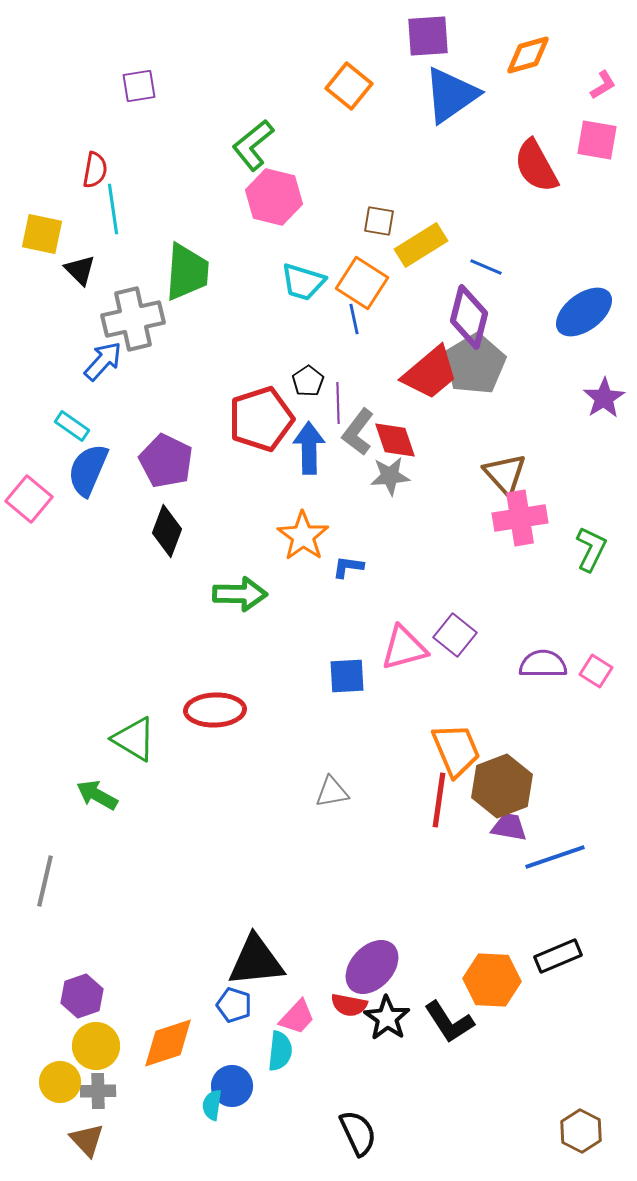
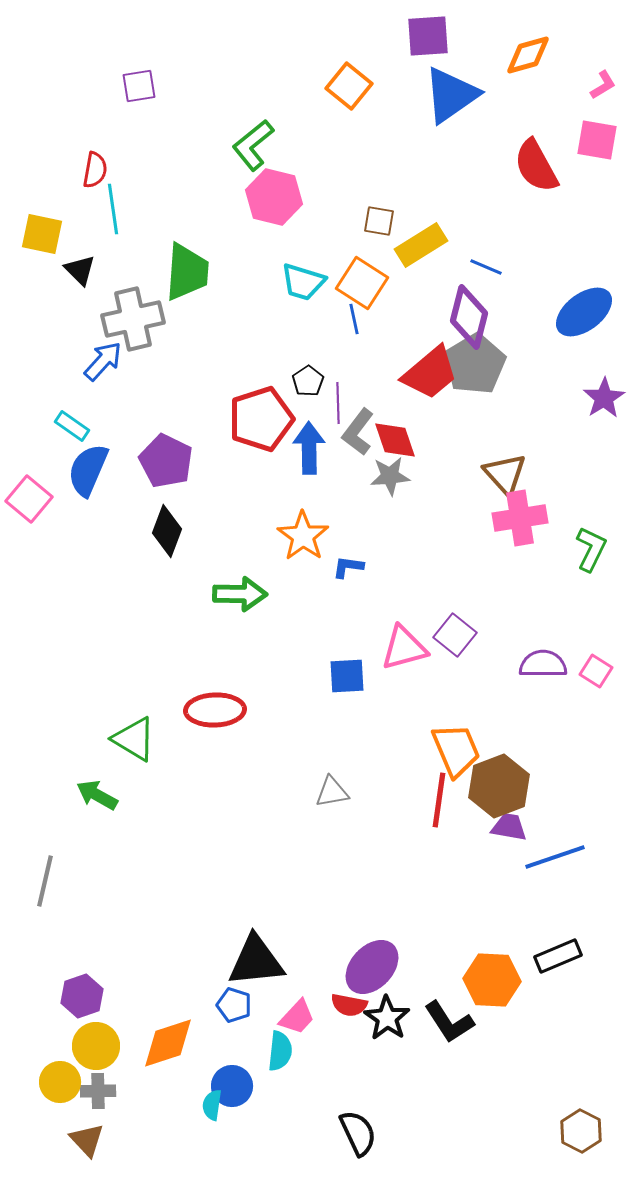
brown hexagon at (502, 786): moved 3 px left
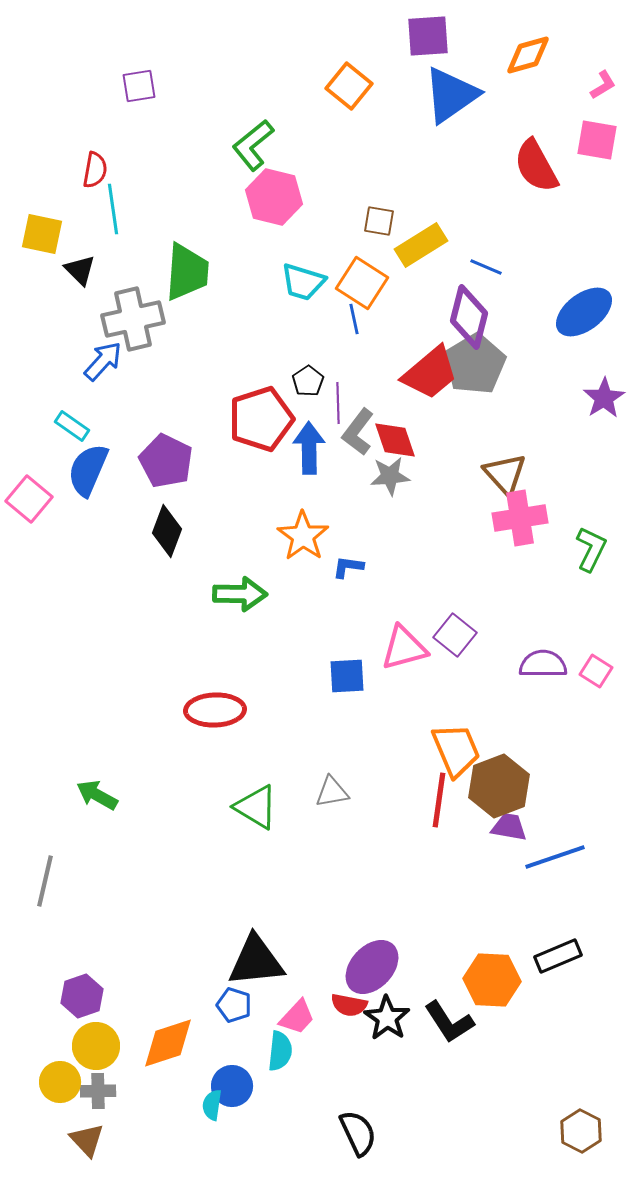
green triangle at (134, 739): moved 122 px right, 68 px down
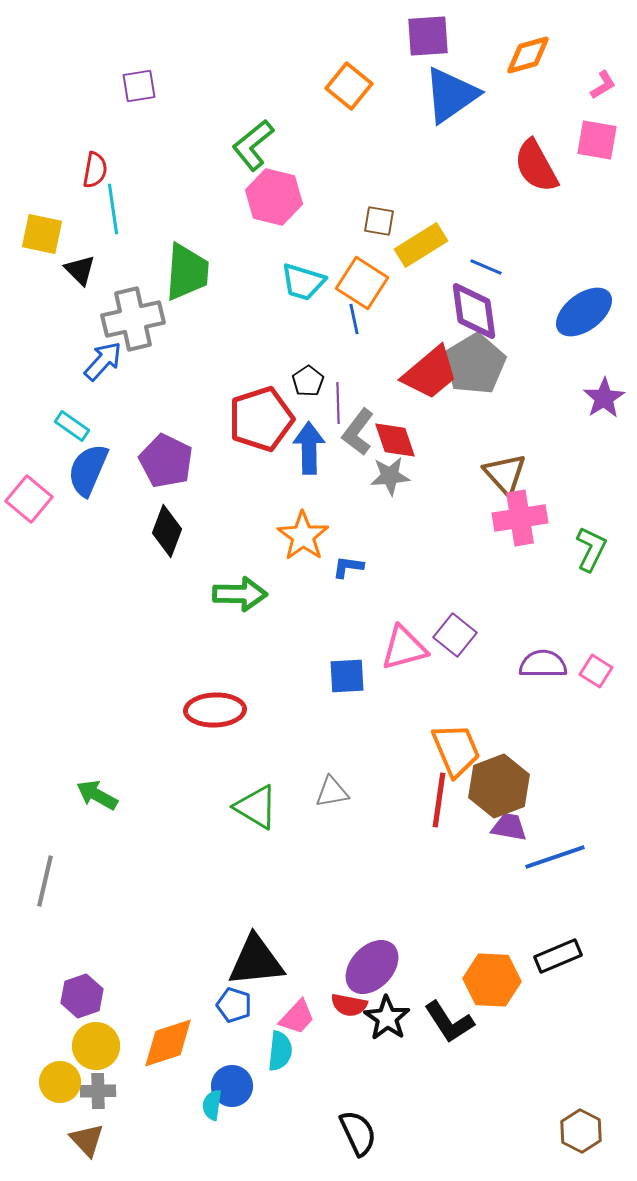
purple diamond at (469, 317): moved 5 px right, 6 px up; rotated 22 degrees counterclockwise
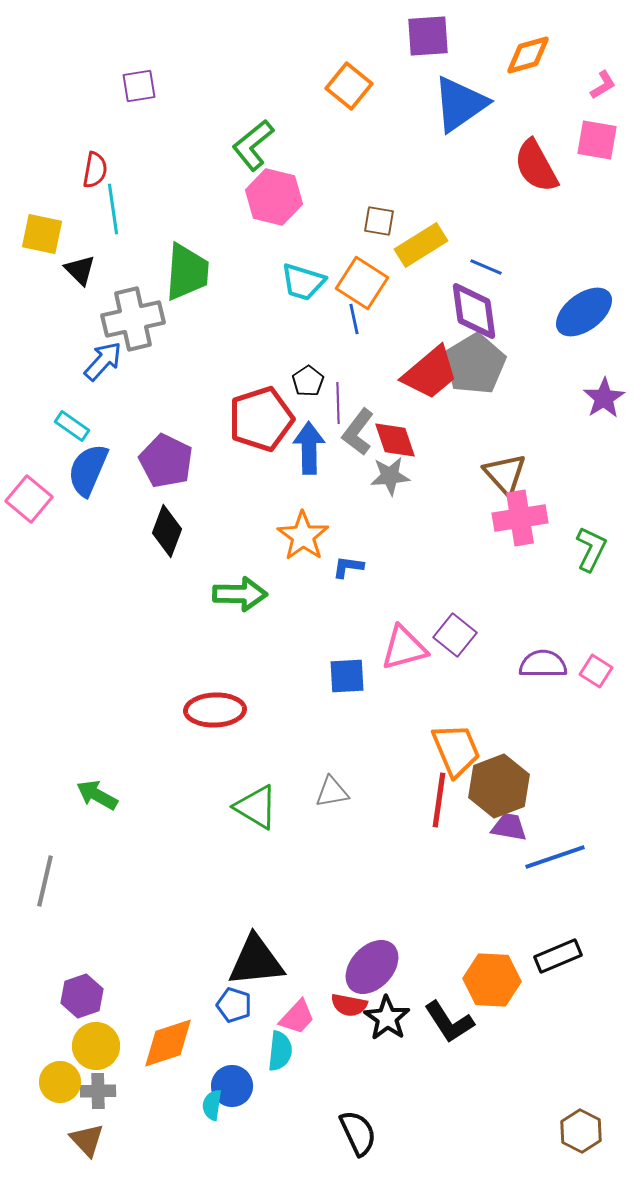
blue triangle at (451, 95): moved 9 px right, 9 px down
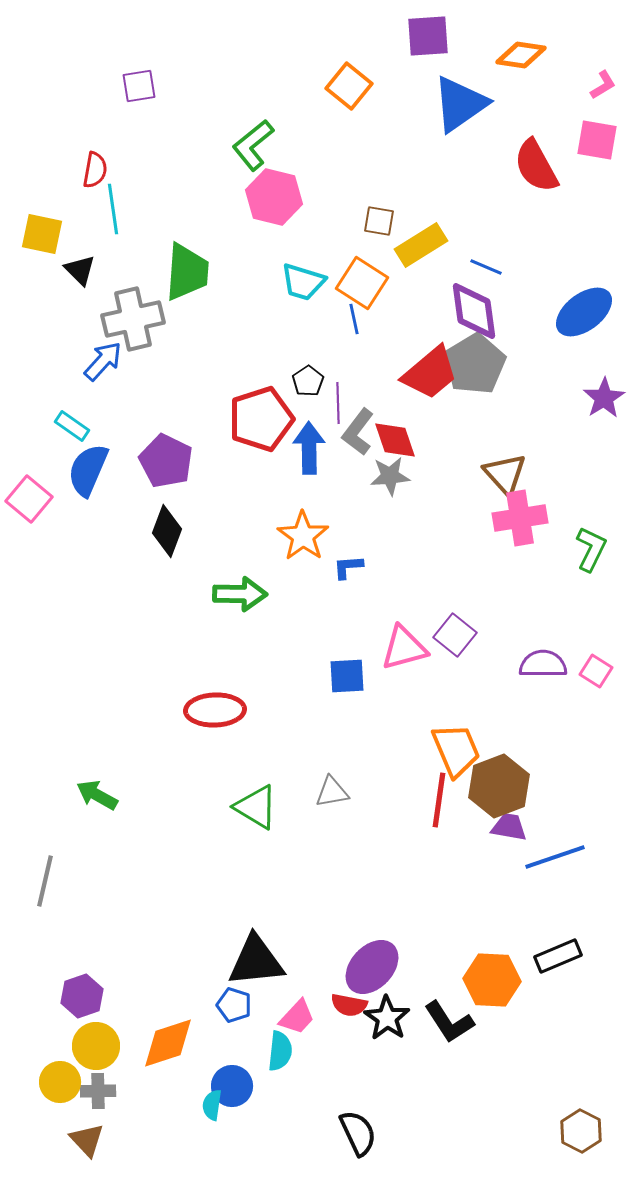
orange diamond at (528, 55): moved 7 px left; rotated 24 degrees clockwise
blue L-shape at (348, 567): rotated 12 degrees counterclockwise
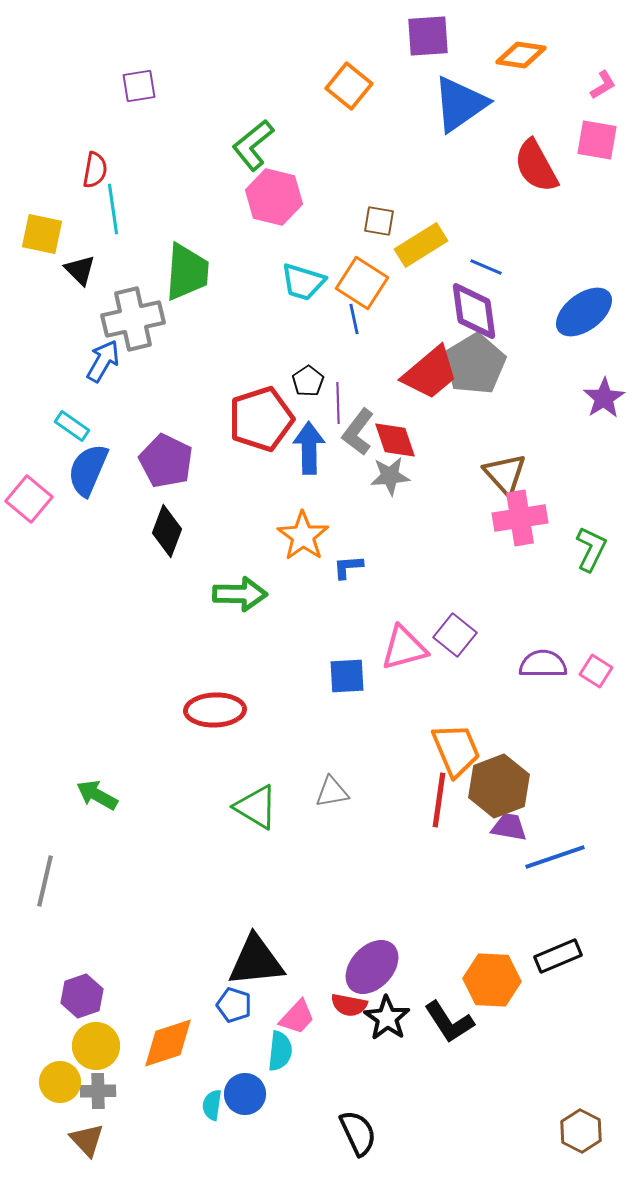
blue arrow at (103, 361): rotated 12 degrees counterclockwise
blue circle at (232, 1086): moved 13 px right, 8 px down
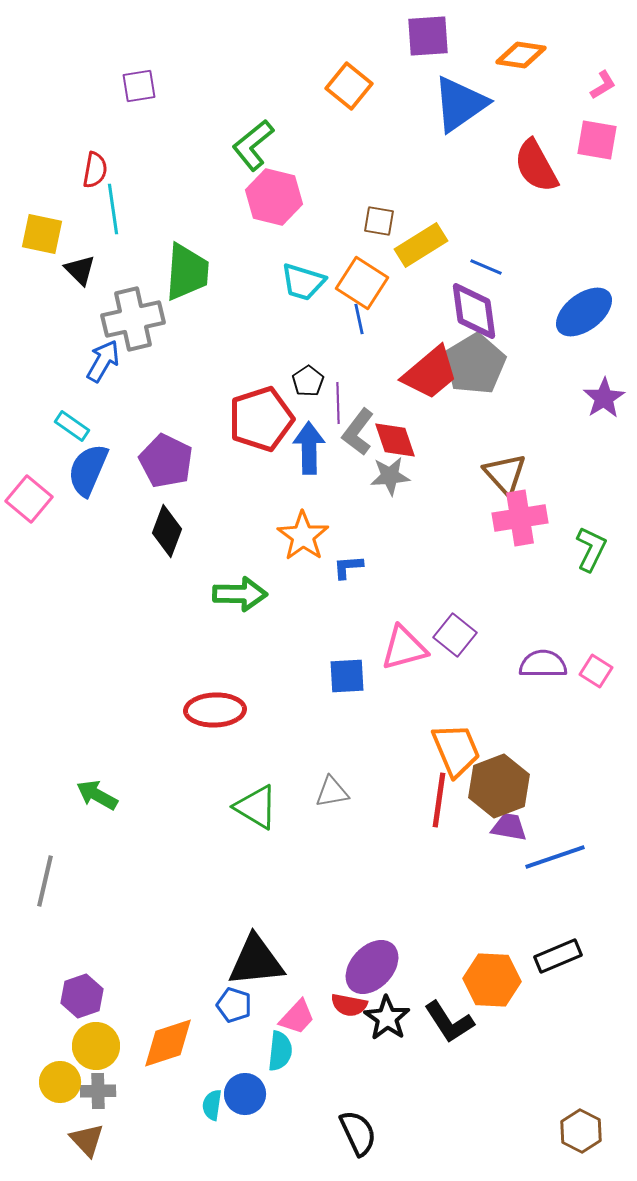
blue line at (354, 319): moved 5 px right
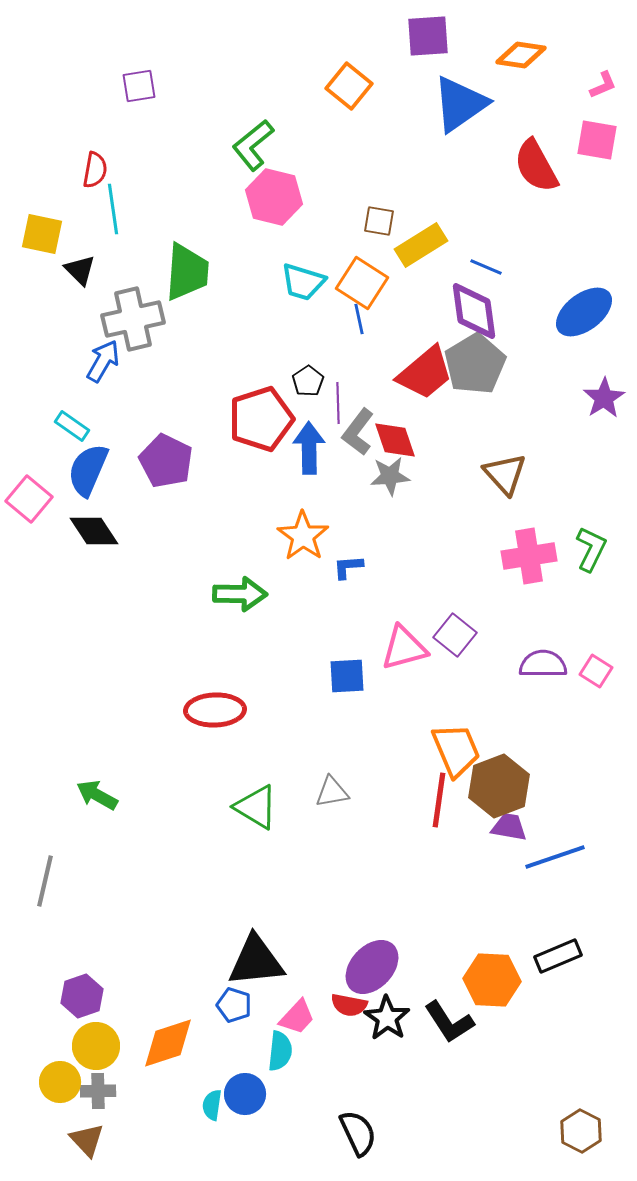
pink L-shape at (603, 85): rotated 8 degrees clockwise
red trapezoid at (430, 373): moved 5 px left
pink cross at (520, 518): moved 9 px right, 38 px down
black diamond at (167, 531): moved 73 px left; rotated 54 degrees counterclockwise
